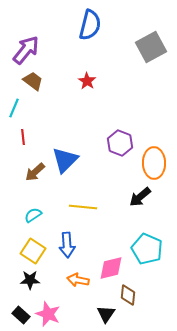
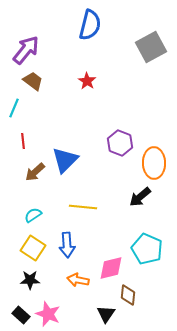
red line: moved 4 px down
yellow square: moved 3 px up
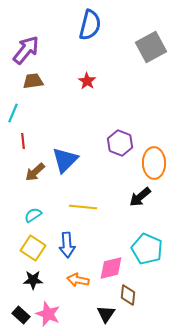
brown trapezoid: rotated 45 degrees counterclockwise
cyan line: moved 1 px left, 5 px down
black star: moved 3 px right
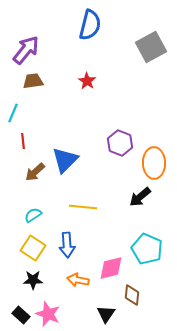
brown diamond: moved 4 px right
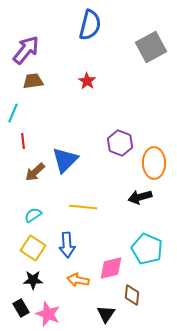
black arrow: rotated 25 degrees clockwise
black rectangle: moved 7 px up; rotated 18 degrees clockwise
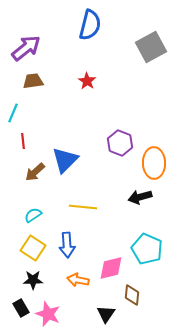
purple arrow: moved 2 px up; rotated 12 degrees clockwise
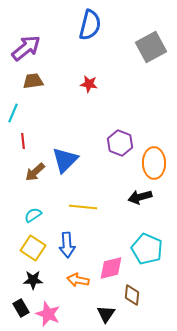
red star: moved 2 px right, 3 px down; rotated 24 degrees counterclockwise
